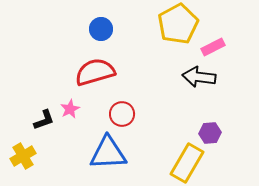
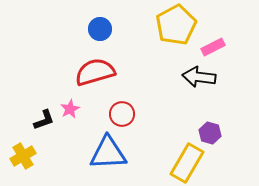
yellow pentagon: moved 2 px left, 1 px down
blue circle: moved 1 px left
purple hexagon: rotated 20 degrees clockwise
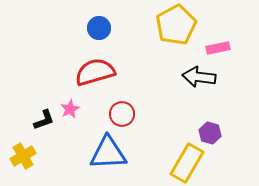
blue circle: moved 1 px left, 1 px up
pink rectangle: moved 5 px right, 1 px down; rotated 15 degrees clockwise
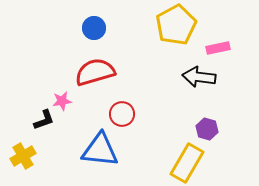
blue circle: moved 5 px left
pink star: moved 8 px left, 8 px up; rotated 18 degrees clockwise
purple hexagon: moved 3 px left, 4 px up
blue triangle: moved 8 px left, 3 px up; rotated 9 degrees clockwise
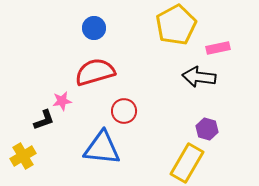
red circle: moved 2 px right, 3 px up
blue triangle: moved 2 px right, 2 px up
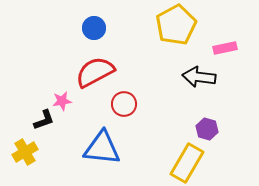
pink rectangle: moved 7 px right
red semicircle: rotated 12 degrees counterclockwise
red circle: moved 7 px up
yellow cross: moved 2 px right, 4 px up
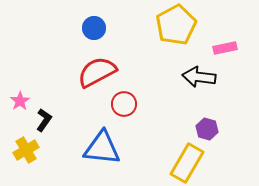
red semicircle: moved 2 px right
pink star: moved 42 px left; rotated 24 degrees counterclockwise
black L-shape: rotated 35 degrees counterclockwise
yellow cross: moved 1 px right, 2 px up
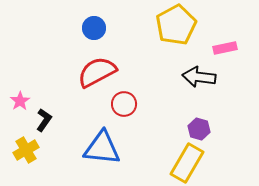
purple hexagon: moved 8 px left
